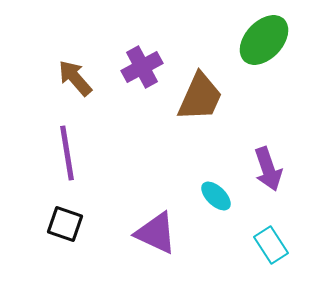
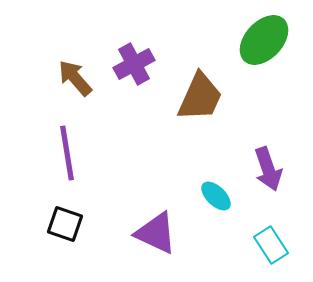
purple cross: moved 8 px left, 3 px up
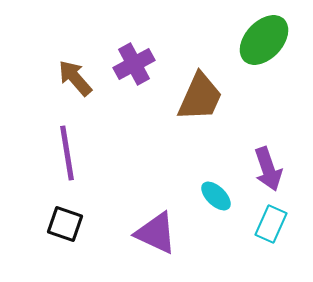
cyan rectangle: moved 21 px up; rotated 57 degrees clockwise
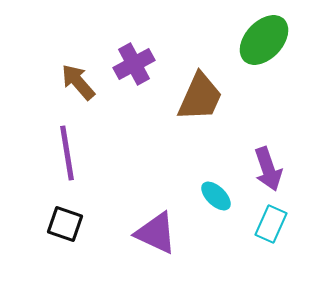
brown arrow: moved 3 px right, 4 px down
